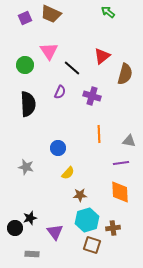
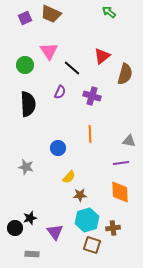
green arrow: moved 1 px right
orange line: moved 9 px left
yellow semicircle: moved 1 px right, 4 px down
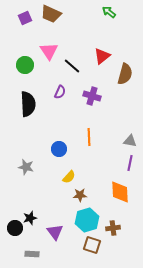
black line: moved 2 px up
orange line: moved 1 px left, 3 px down
gray triangle: moved 1 px right
blue circle: moved 1 px right, 1 px down
purple line: moved 9 px right; rotated 70 degrees counterclockwise
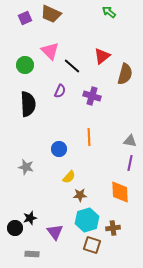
pink triangle: moved 1 px right; rotated 12 degrees counterclockwise
purple semicircle: moved 1 px up
